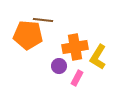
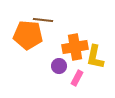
yellow L-shape: moved 3 px left; rotated 20 degrees counterclockwise
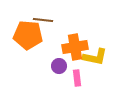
yellow L-shape: rotated 90 degrees counterclockwise
pink rectangle: rotated 35 degrees counterclockwise
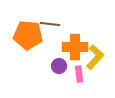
brown line: moved 7 px right, 4 px down
orange cross: rotated 10 degrees clockwise
yellow L-shape: rotated 60 degrees counterclockwise
pink rectangle: moved 2 px right, 4 px up
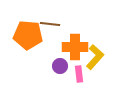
purple circle: moved 1 px right
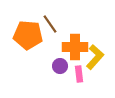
brown line: rotated 48 degrees clockwise
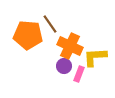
orange cross: moved 5 px left, 1 px up; rotated 25 degrees clockwise
yellow L-shape: rotated 135 degrees counterclockwise
purple circle: moved 4 px right
pink rectangle: rotated 28 degrees clockwise
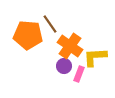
orange cross: rotated 10 degrees clockwise
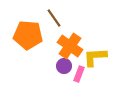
brown line: moved 4 px right, 6 px up
